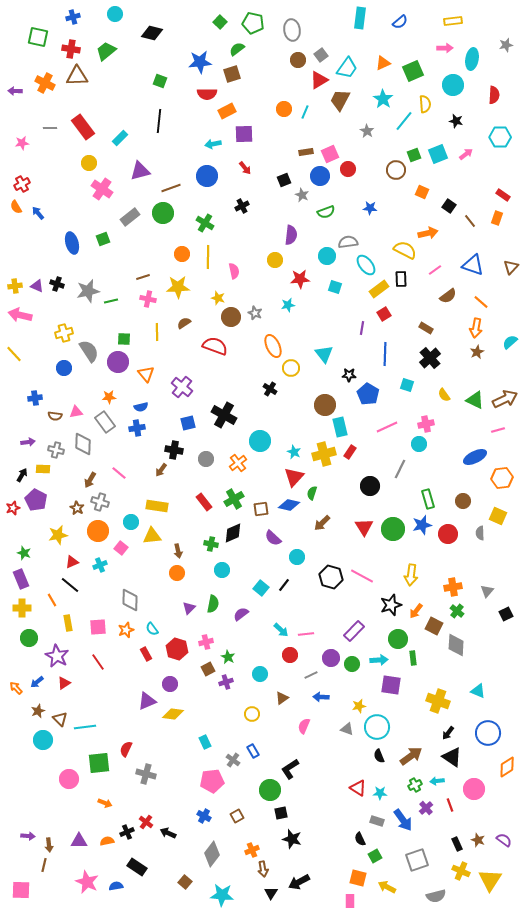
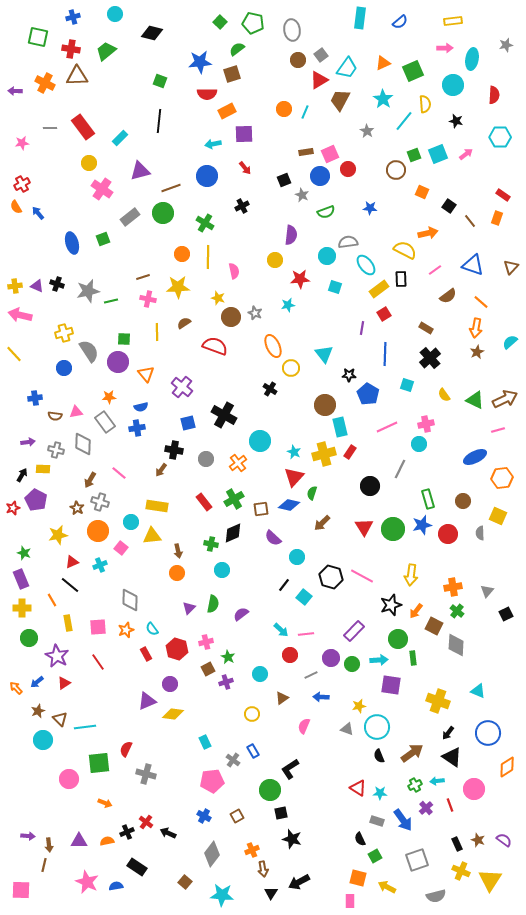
cyan square at (261, 588): moved 43 px right, 9 px down
brown arrow at (411, 756): moved 1 px right, 3 px up
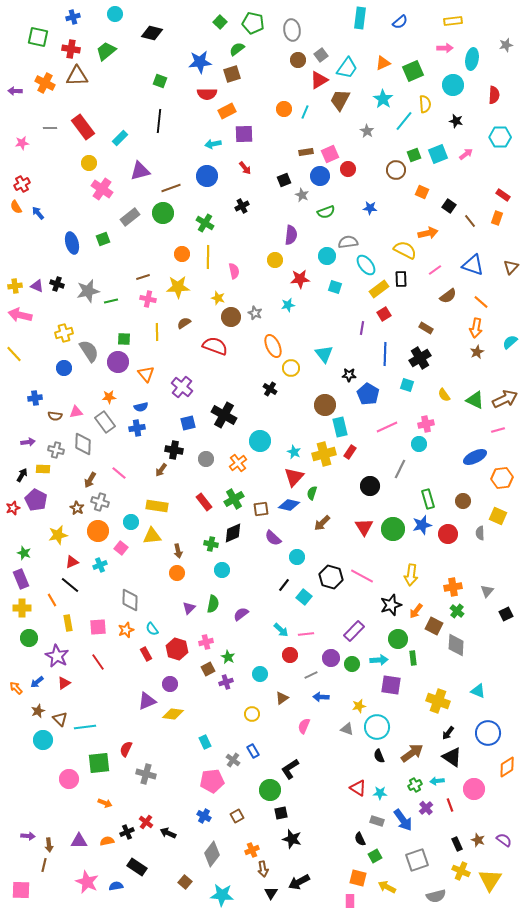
black cross at (430, 358): moved 10 px left; rotated 10 degrees clockwise
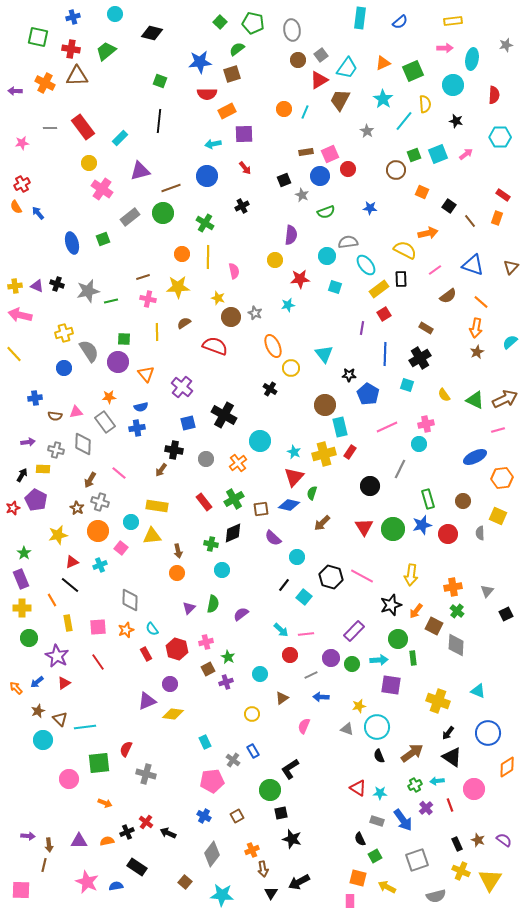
green star at (24, 553): rotated 16 degrees clockwise
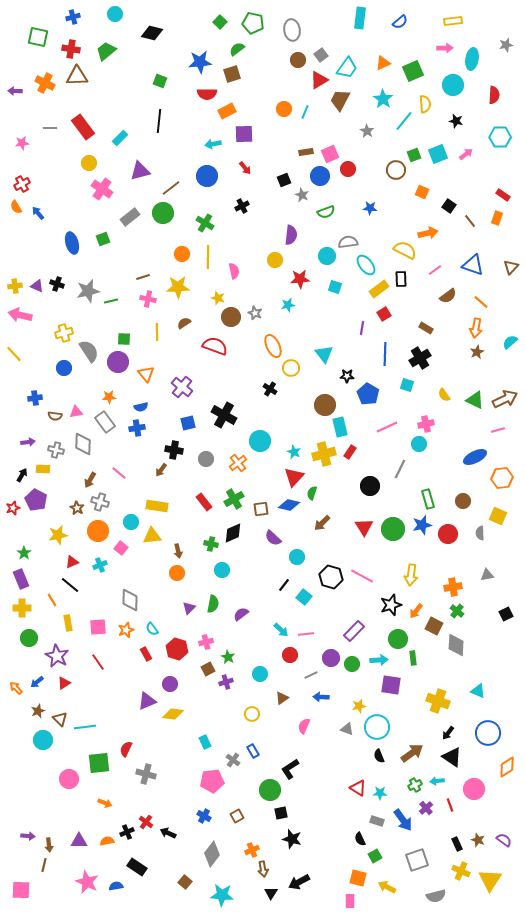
brown line at (171, 188): rotated 18 degrees counterclockwise
black star at (349, 375): moved 2 px left, 1 px down
gray triangle at (487, 591): moved 16 px up; rotated 40 degrees clockwise
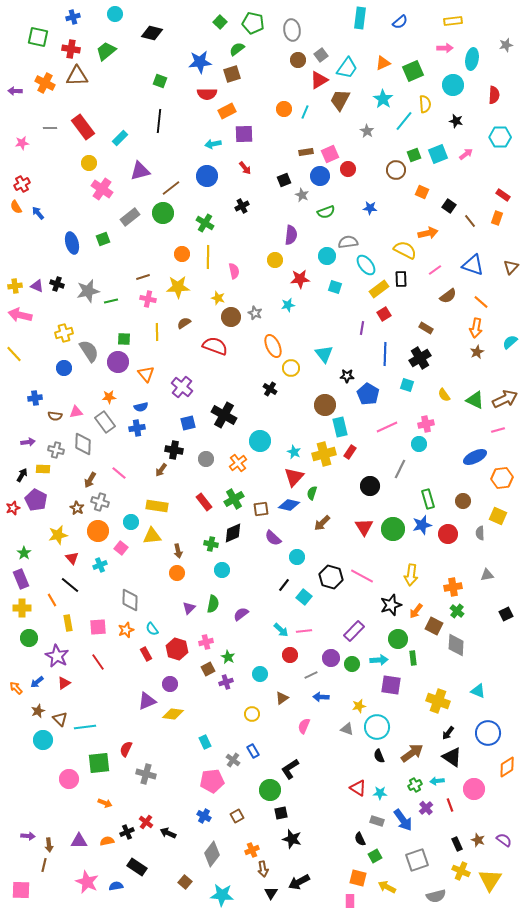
red triangle at (72, 562): moved 4 px up; rotated 48 degrees counterclockwise
pink line at (306, 634): moved 2 px left, 3 px up
